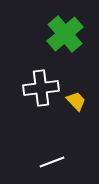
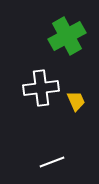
green cross: moved 2 px right, 2 px down; rotated 12 degrees clockwise
yellow trapezoid: rotated 20 degrees clockwise
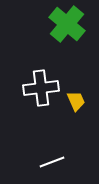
green cross: moved 12 px up; rotated 21 degrees counterclockwise
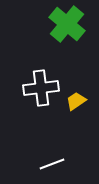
yellow trapezoid: rotated 100 degrees counterclockwise
white line: moved 2 px down
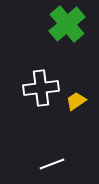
green cross: rotated 9 degrees clockwise
